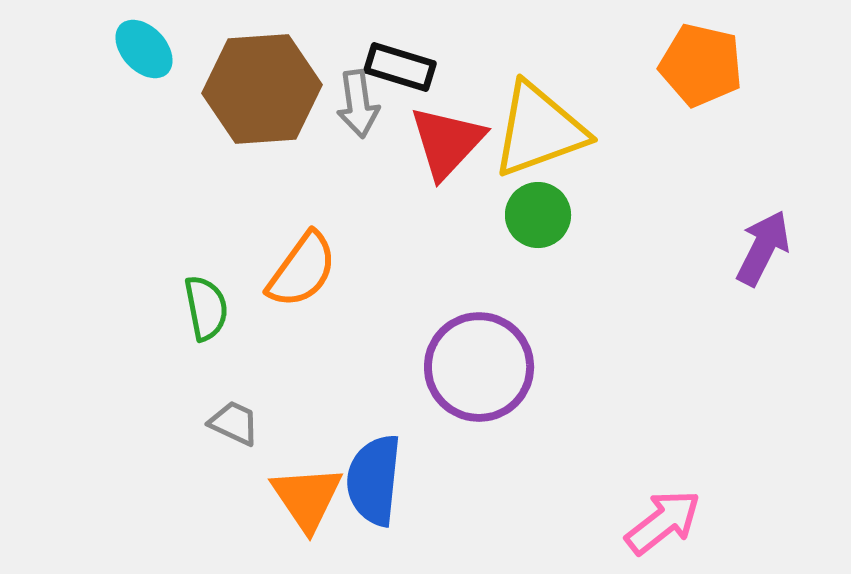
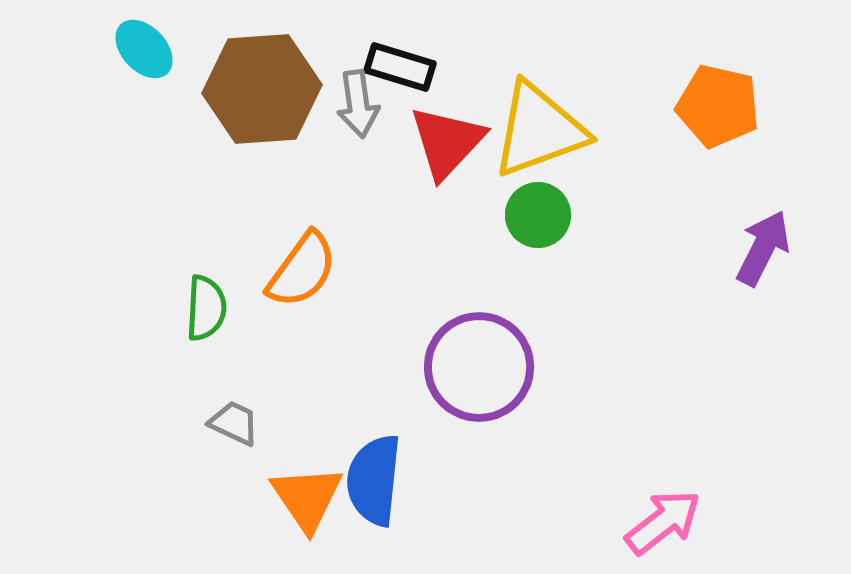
orange pentagon: moved 17 px right, 41 px down
green semicircle: rotated 14 degrees clockwise
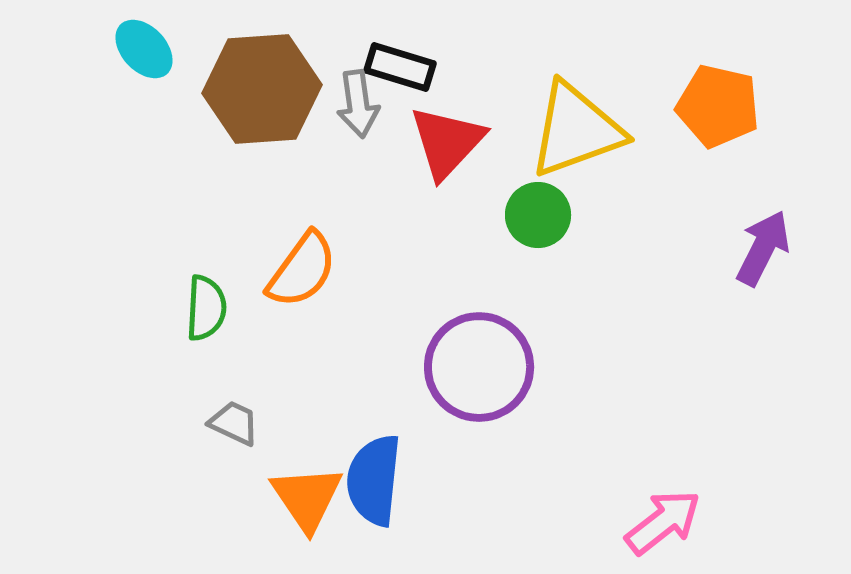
yellow triangle: moved 37 px right
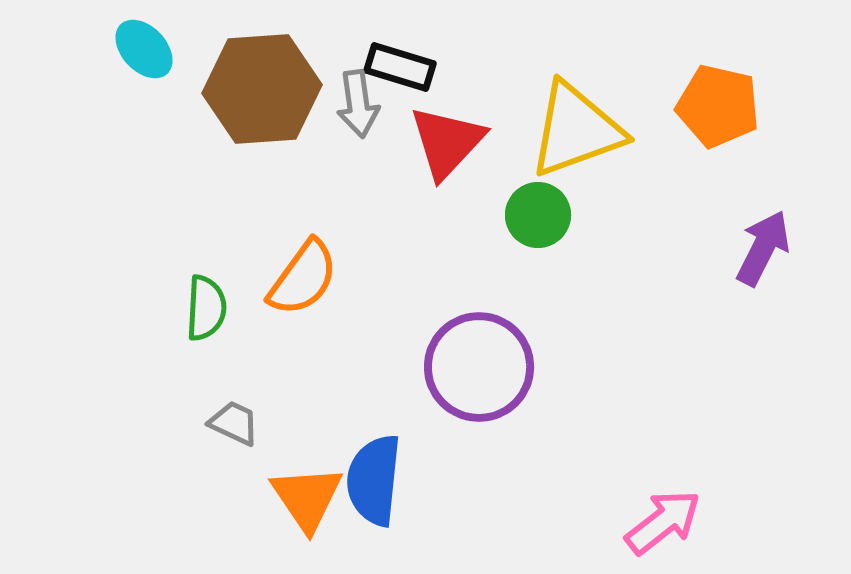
orange semicircle: moved 1 px right, 8 px down
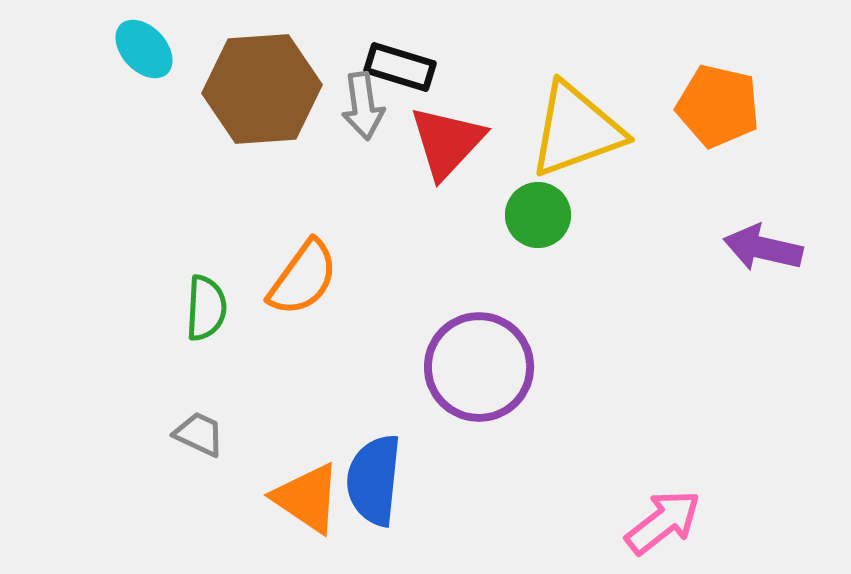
gray arrow: moved 5 px right, 2 px down
purple arrow: rotated 104 degrees counterclockwise
gray trapezoid: moved 35 px left, 11 px down
orange triangle: rotated 22 degrees counterclockwise
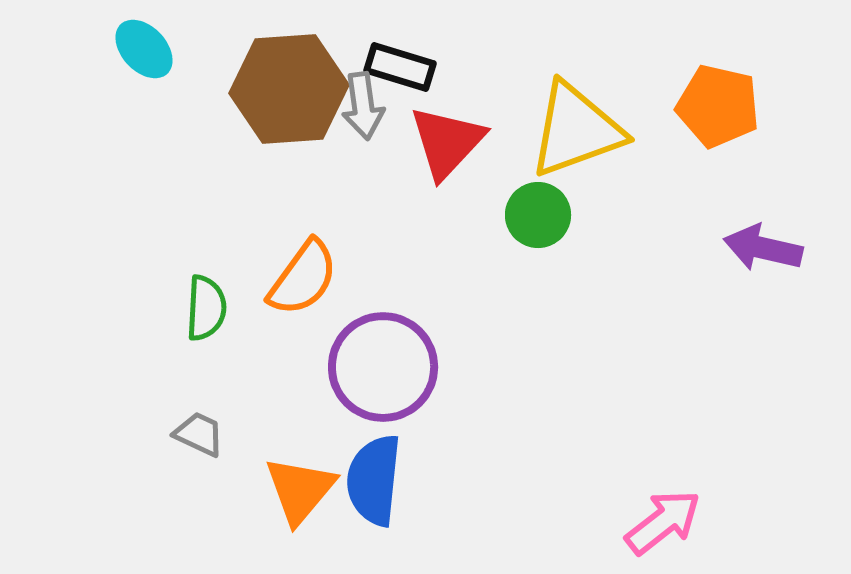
brown hexagon: moved 27 px right
purple circle: moved 96 px left
orange triangle: moved 7 px left, 8 px up; rotated 36 degrees clockwise
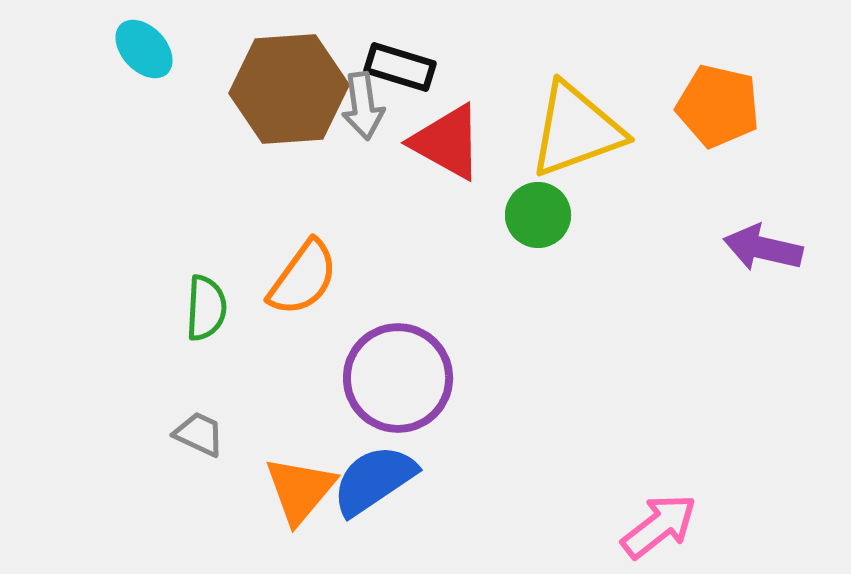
red triangle: rotated 44 degrees counterclockwise
purple circle: moved 15 px right, 11 px down
blue semicircle: rotated 50 degrees clockwise
pink arrow: moved 4 px left, 4 px down
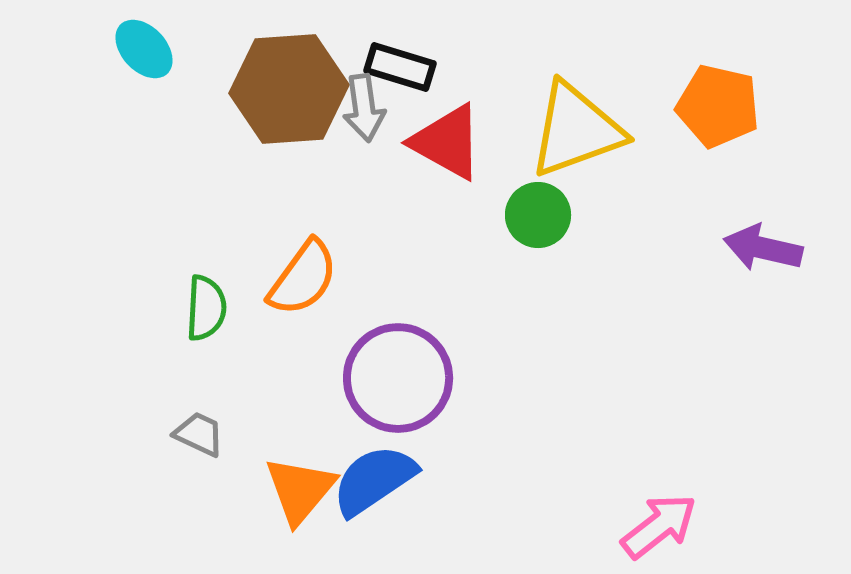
gray arrow: moved 1 px right, 2 px down
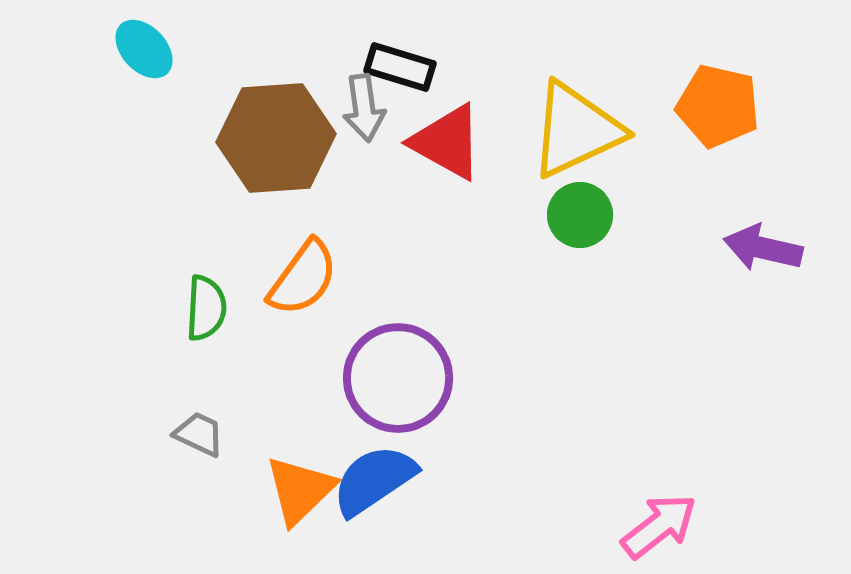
brown hexagon: moved 13 px left, 49 px down
yellow triangle: rotated 5 degrees counterclockwise
green circle: moved 42 px right
orange triangle: rotated 6 degrees clockwise
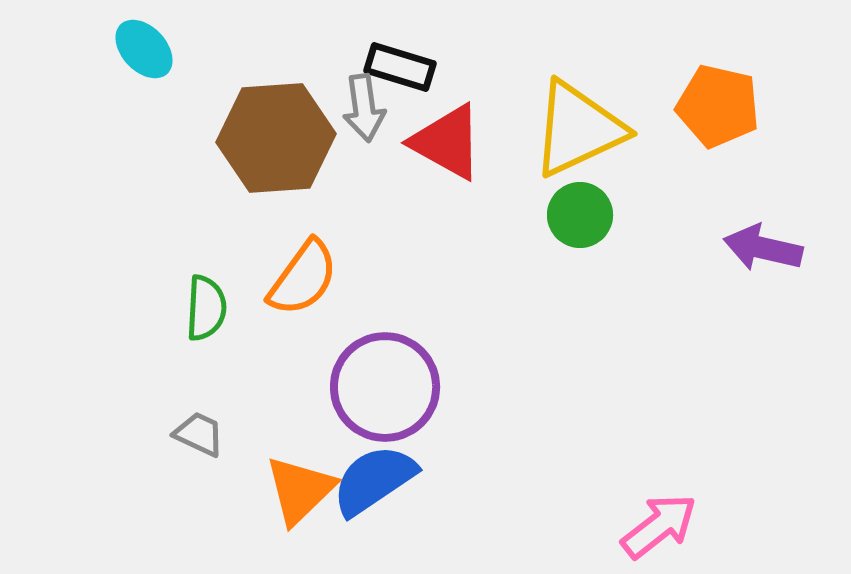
yellow triangle: moved 2 px right, 1 px up
purple circle: moved 13 px left, 9 px down
